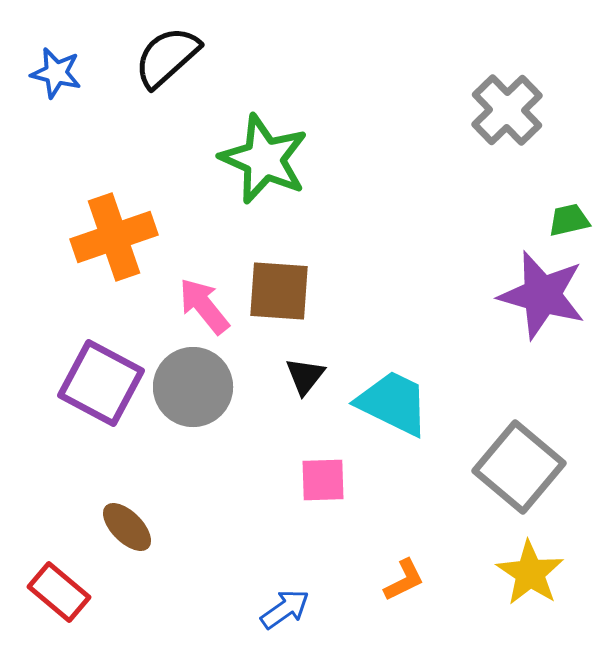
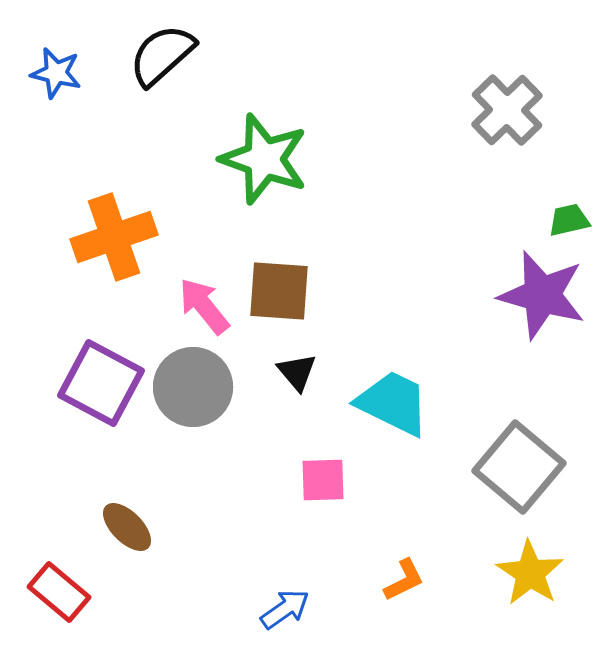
black semicircle: moved 5 px left, 2 px up
green star: rotated 4 degrees counterclockwise
black triangle: moved 8 px left, 4 px up; rotated 18 degrees counterclockwise
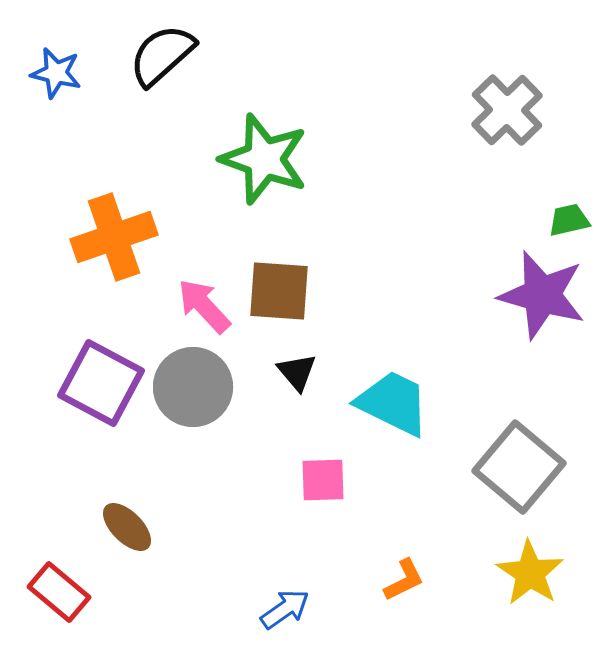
pink arrow: rotated 4 degrees counterclockwise
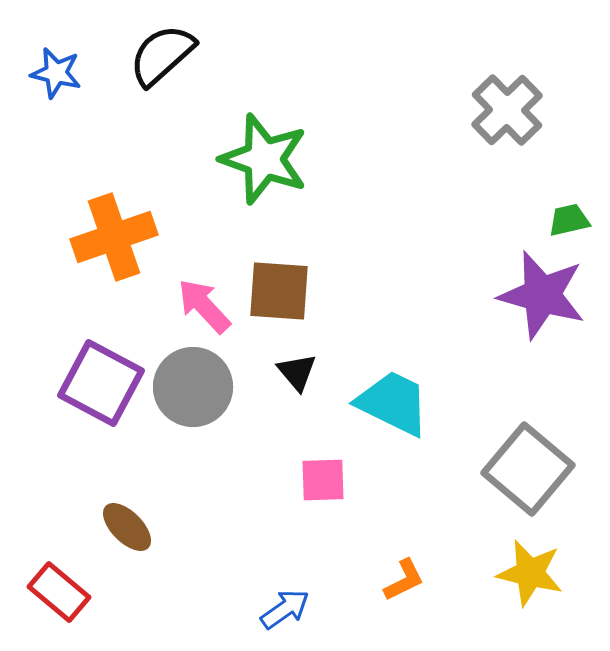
gray square: moved 9 px right, 2 px down
yellow star: rotated 20 degrees counterclockwise
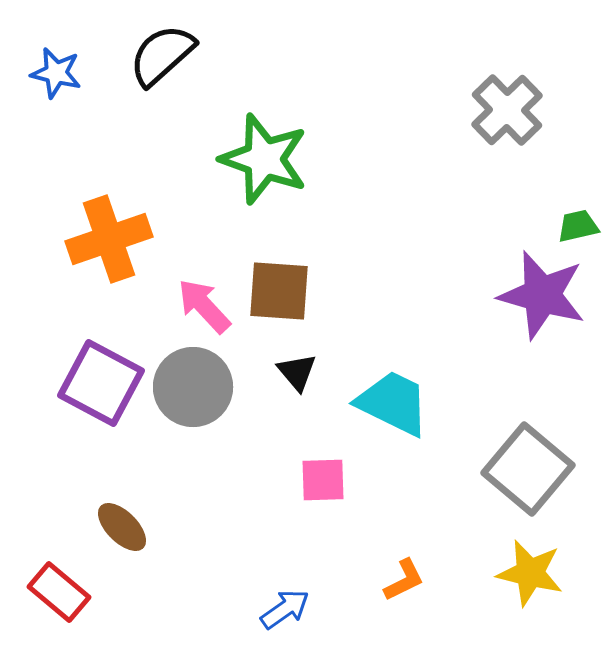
green trapezoid: moved 9 px right, 6 px down
orange cross: moved 5 px left, 2 px down
brown ellipse: moved 5 px left
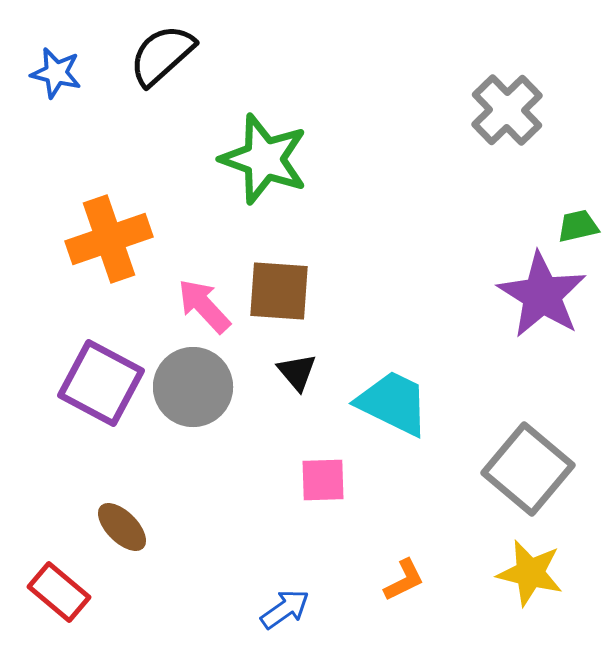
purple star: rotated 16 degrees clockwise
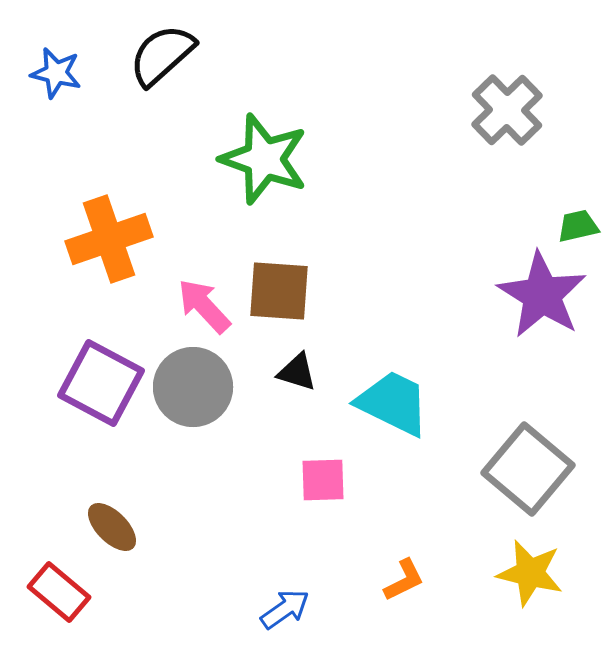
black triangle: rotated 33 degrees counterclockwise
brown ellipse: moved 10 px left
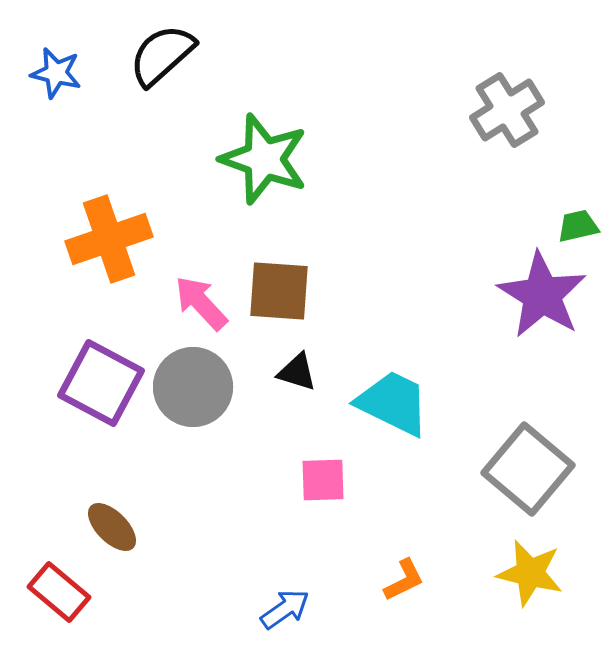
gray cross: rotated 12 degrees clockwise
pink arrow: moved 3 px left, 3 px up
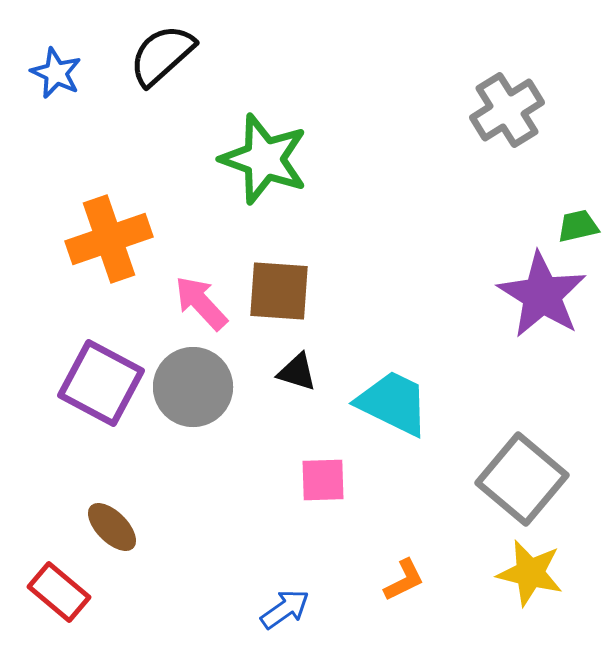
blue star: rotated 12 degrees clockwise
gray square: moved 6 px left, 10 px down
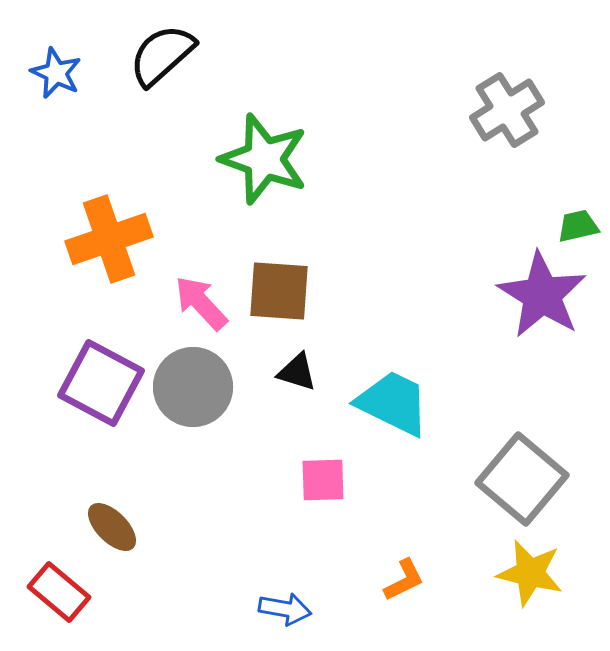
blue arrow: rotated 45 degrees clockwise
